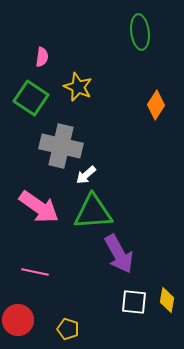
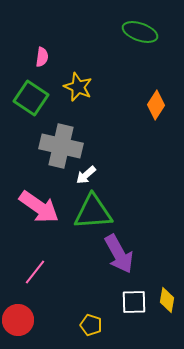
green ellipse: rotated 64 degrees counterclockwise
pink line: rotated 64 degrees counterclockwise
white square: rotated 8 degrees counterclockwise
yellow pentagon: moved 23 px right, 4 px up
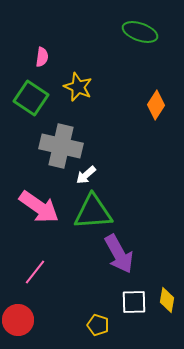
yellow pentagon: moved 7 px right
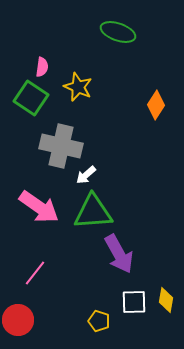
green ellipse: moved 22 px left
pink semicircle: moved 10 px down
pink line: moved 1 px down
yellow diamond: moved 1 px left
yellow pentagon: moved 1 px right, 4 px up
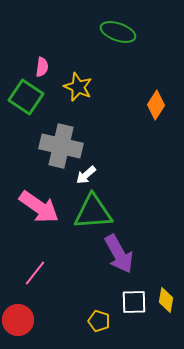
green square: moved 5 px left, 1 px up
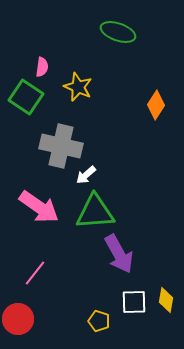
green triangle: moved 2 px right
red circle: moved 1 px up
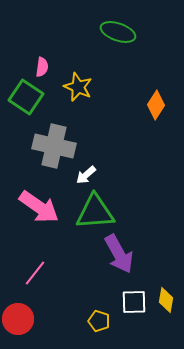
gray cross: moved 7 px left
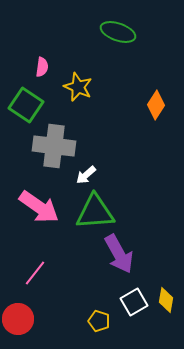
green square: moved 8 px down
gray cross: rotated 6 degrees counterclockwise
white square: rotated 28 degrees counterclockwise
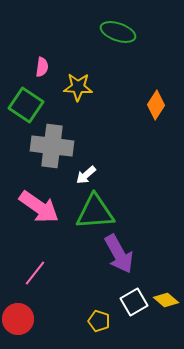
yellow star: rotated 20 degrees counterclockwise
gray cross: moved 2 px left
yellow diamond: rotated 60 degrees counterclockwise
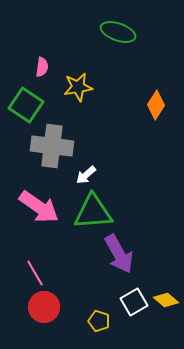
yellow star: rotated 12 degrees counterclockwise
green triangle: moved 2 px left
pink line: rotated 68 degrees counterclockwise
red circle: moved 26 px right, 12 px up
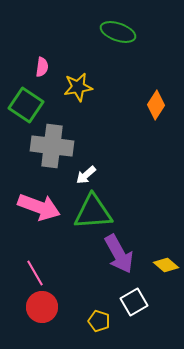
pink arrow: rotated 15 degrees counterclockwise
yellow diamond: moved 35 px up
red circle: moved 2 px left
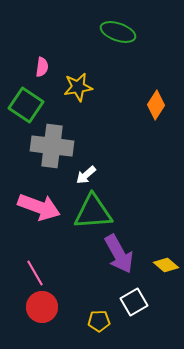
yellow pentagon: rotated 20 degrees counterclockwise
